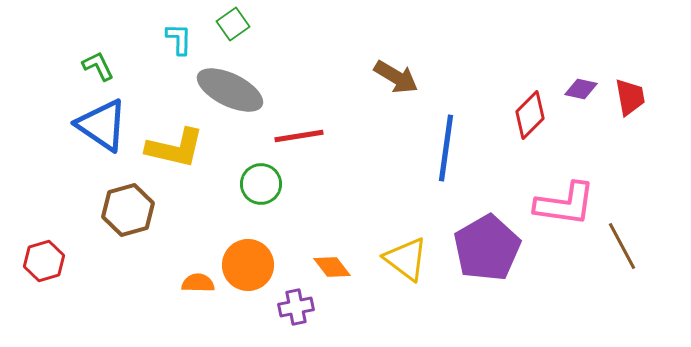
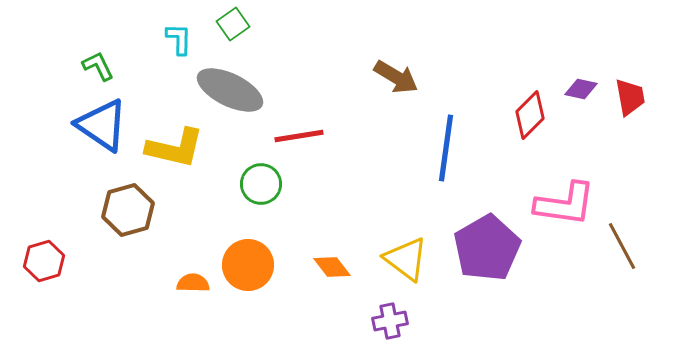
orange semicircle: moved 5 px left
purple cross: moved 94 px right, 14 px down
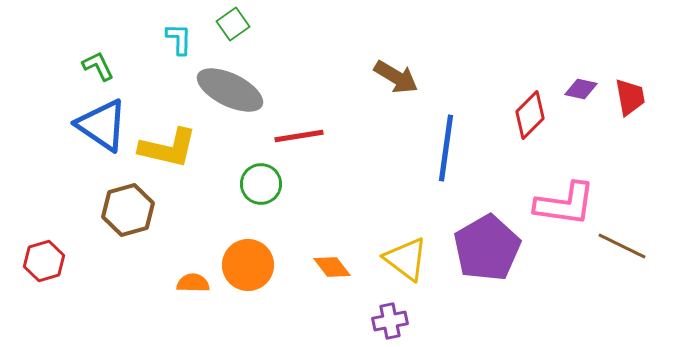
yellow L-shape: moved 7 px left
brown line: rotated 36 degrees counterclockwise
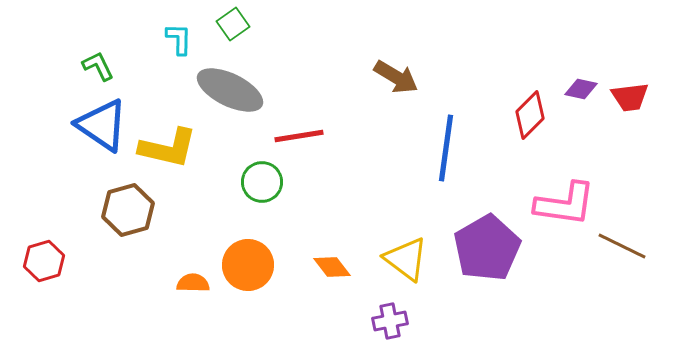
red trapezoid: rotated 93 degrees clockwise
green circle: moved 1 px right, 2 px up
